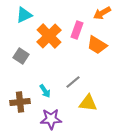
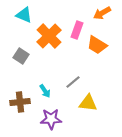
cyan triangle: rotated 48 degrees clockwise
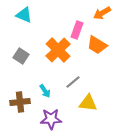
orange cross: moved 9 px right, 14 px down
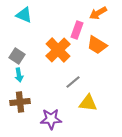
orange arrow: moved 4 px left
gray square: moved 4 px left
cyan arrow: moved 26 px left, 16 px up; rotated 24 degrees clockwise
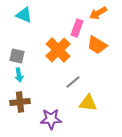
pink rectangle: moved 2 px up
gray square: rotated 21 degrees counterclockwise
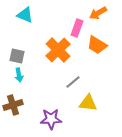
cyan triangle: moved 1 px right
brown cross: moved 7 px left, 3 px down; rotated 12 degrees counterclockwise
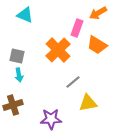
yellow triangle: rotated 18 degrees counterclockwise
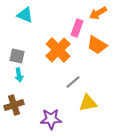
brown cross: moved 1 px right
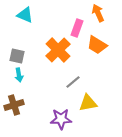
orange arrow: rotated 96 degrees clockwise
purple star: moved 10 px right
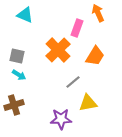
orange trapezoid: moved 2 px left, 11 px down; rotated 90 degrees counterclockwise
cyan arrow: rotated 48 degrees counterclockwise
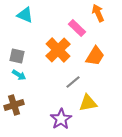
pink rectangle: rotated 66 degrees counterclockwise
purple star: rotated 30 degrees counterclockwise
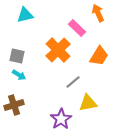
cyan triangle: rotated 36 degrees counterclockwise
orange trapezoid: moved 4 px right
